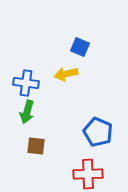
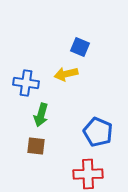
green arrow: moved 14 px right, 3 px down
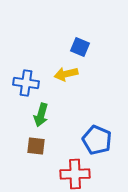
blue pentagon: moved 1 px left, 8 px down
red cross: moved 13 px left
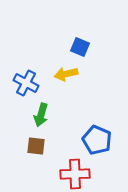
blue cross: rotated 20 degrees clockwise
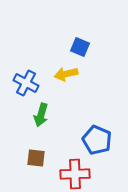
brown square: moved 12 px down
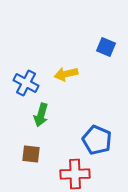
blue square: moved 26 px right
brown square: moved 5 px left, 4 px up
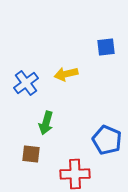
blue square: rotated 30 degrees counterclockwise
blue cross: rotated 25 degrees clockwise
green arrow: moved 5 px right, 8 px down
blue pentagon: moved 10 px right
